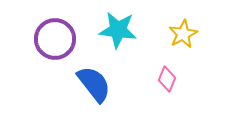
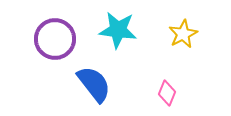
pink diamond: moved 14 px down
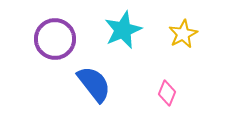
cyan star: moved 5 px right; rotated 30 degrees counterclockwise
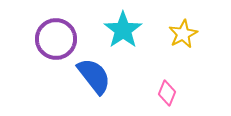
cyan star: rotated 12 degrees counterclockwise
purple circle: moved 1 px right
blue semicircle: moved 8 px up
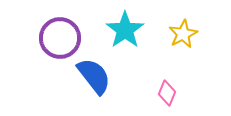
cyan star: moved 2 px right
purple circle: moved 4 px right, 1 px up
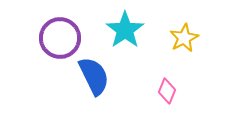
yellow star: moved 1 px right, 4 px down
blue semicircle: rotated 12 degrees clockwise
pink diamond: moved 2 px up
